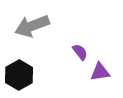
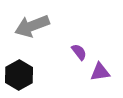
purple semicircle: moved 1 px left
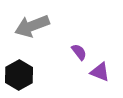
purple triangle: rotated 30 degrees clockwise
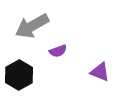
gray arrow: rotated 8 degrees counterclockwise
purple semicircle: moved 21 px left, 1 px up; rotated 108 degrees clockwise
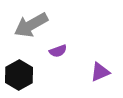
gray arrow: moved 1 px left, 1 px up
purple triangle: rotated 45 degrees counterclockwise
